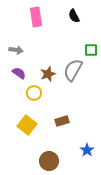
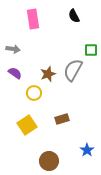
pink rectangle: moved 3 px left, 2 px down
gray arrow: moved 3 px left, 1 px up
purple semicircle: moved 4 px left
brown rectangle: moved 2 px up
yellow square: rotated 18 degrees clockwise
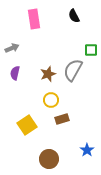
pink rectangle: moved 1 px right
gray arrow: moved 1 px left, 1 px up; rotated 32 degrees counterclockwise
purple semicircle: rotated 112 degrees counterclockwise
yellow circle: moved 17 px right, 7 px down
brown circle: moved 2 px up
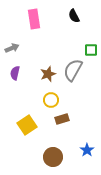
brown circle: moved 4 px right, 2 px up
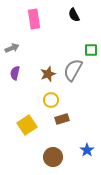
black semicircle: moved 1 px up
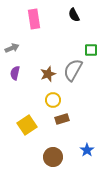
yellow circle: moved 2 px right
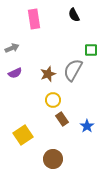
purple semicircle: rotated 128 degrees counterclockwise
brown rectangle: rotated 72 degrees clockwise
yellow square: moved 4 px left, 10 px down
blue star: moved 24 px up
brown circle: moved 2 px down
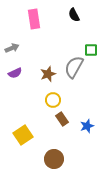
gray semicircle: moved 1 px right, 3 px up
blue star: rotated 16 degrees clockwise
brown circle: moved 1 px right
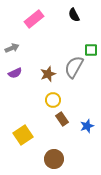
pink rectangle: rotated 60 degrees clockwise
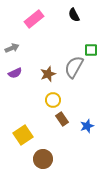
brown circle: moved 11 px left
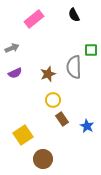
gray semicircle: rotated 30 degrees counterclockwise
blue star: rotated 24 degrees counterclockwise
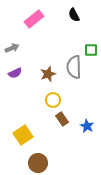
brown circle: moved 5 px left, 4 px down
